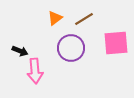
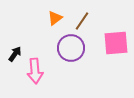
brown line: moved 2 px left, 2 px down; rotated 24 degrees counterclockwise
black arrow: moved 5 px left, 3 px down; rotated 77 degrees counterclockwise
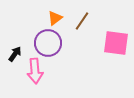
pink square: rotated 12 degrees clockwise
purple circle: moved 23 px left, 5 px up
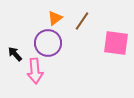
black arrow: rotated 77 degrees counterclockwise
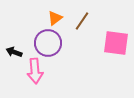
black arrow: moved 1 px left, 2 px up; rotated 28 degrees counterclockwise
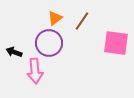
purple circle: moved 1 px right
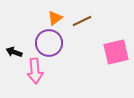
brown line: rotated 30 degrees clockwise
pink square: moved 9 px down; rotated 20 degrees counterclockwise
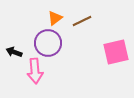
purple circle: moved 1 px left
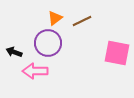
pink square: moved 1 px right, 1 px down; rotated 24 degrees clockwise
pink arrow: rotated 95 degrees clockwise
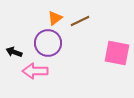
brown line: moved 2 px left
